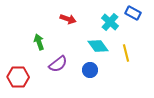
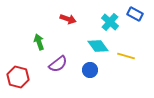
blue rectangle: moved 2 px right, 1 px down
yellow line: moved 3 px down; rotated 60 degrees counterclockwise
red hexagon: rotated 15 degrees clockwise
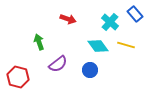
blue rectangle: rotated 21 degrees clockwise
yellow line: moved 11 px up
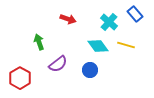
cyan cross: moved 1 px left
red hexagon: moved 2 px right, 1 px down; rotated 15 degrees clockwise
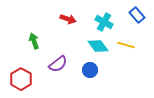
blue rectangle: moved 2 px right, 1 px down
cyan cross: moved 5 px left; rotated 12 degrees counterclockwise
green arrow: moved 5 px left, 1 px up
red hexagon: moved 1 px right, 1 px down
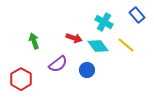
red arrow: moved 6 px right, 19 px down
yellow line: rotated 24 degrees clockwise
blue circle: moved 3 px left
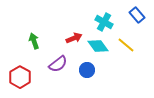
red arrow: rotated 42 degrees counterclockwise
red hexagon: moved 1 px left, 2 px up
